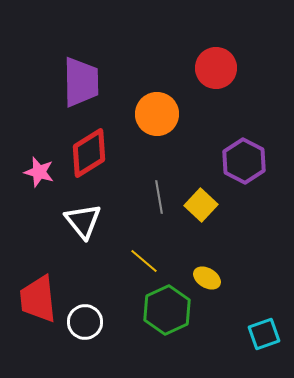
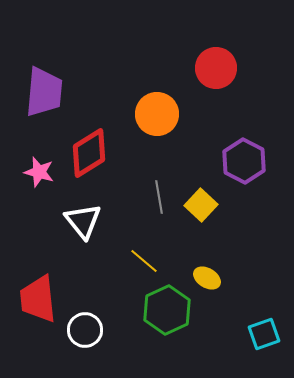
purple trapezoid: moved 37 px left, 10 px down; rotated 6 degrees clockwise
white circle: moved 8 px down
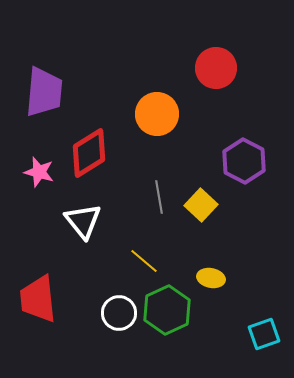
yellow ellipse: moved 4 px right; rotated 20 degrees counterclockwise
white circle: moved 34 px right, 17 px up
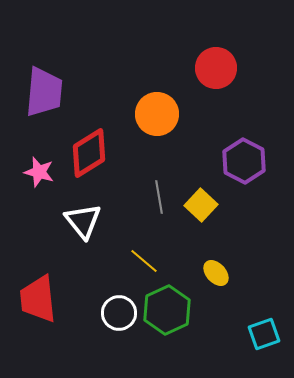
yellow ellipse: moved 5 px right, 5 px up; rotated 36 degrees clockwise
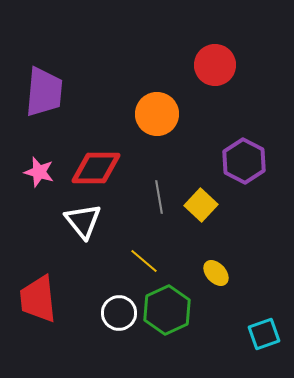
red circle: moved 1 px left, 3 px up
red diamond: moved 7 px right, 15 px down; rotated 33 degrees clockwise
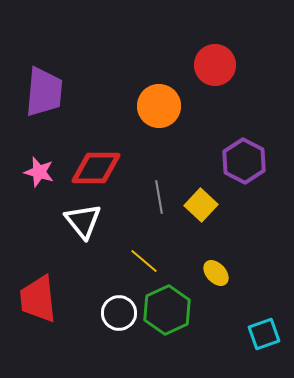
orange circle: moved 2 px right, 8 px up
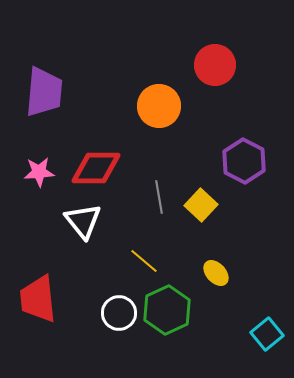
pink star: rotated 20 degrees counterclockwise
cyan square: moved 3 px right; rotated 20 degrees counterclockwise
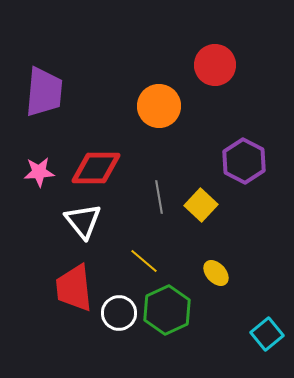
red trapezoid: moved 36 px right, 11 px up
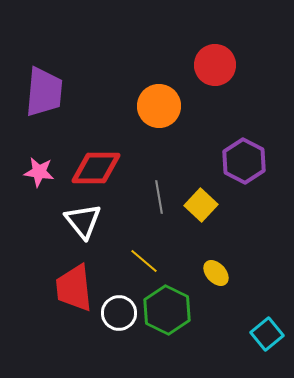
pink star: rotated 12 degrees clockwise
green hexagon: rotated 9 degrees counterclockwise
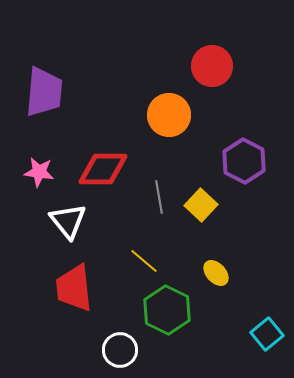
red circle: moved 3 px left, 1 px down
orange circle: moved 10 px right, 9 px down
red diamond: moved 7 px right, 1 px down
white triangle: moved 15 px left
white circle: moved 1 px right, 37 px down
